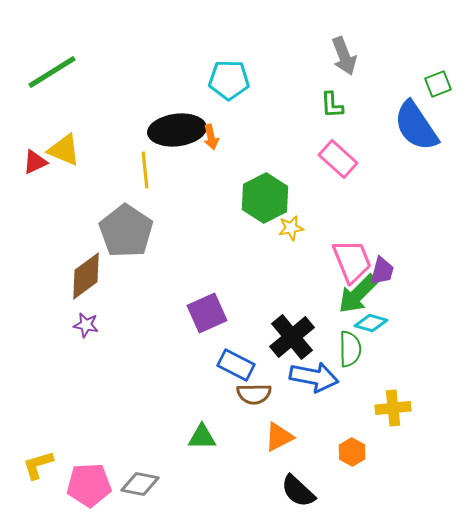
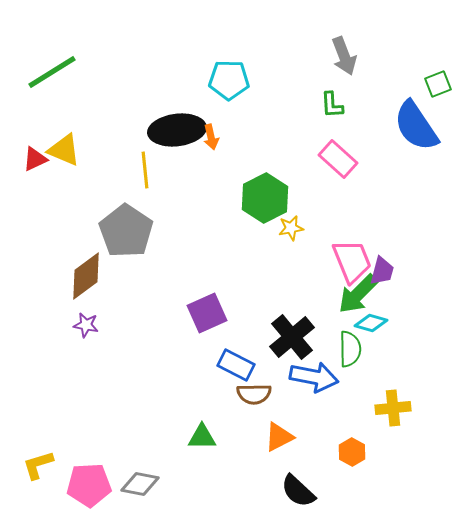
red triangle: moved 3 px up
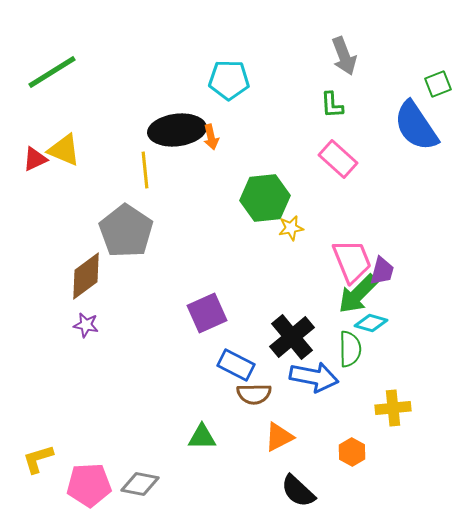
green hexagon: rotated 21 degrees clockwise
yellow L-shape: moved 6 px up
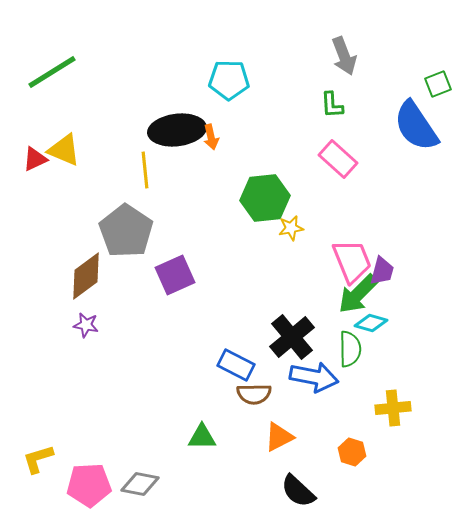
purple square: moved 32 px left, 38 px up
orange hexagon: rotated 12 degrees counterclockwise
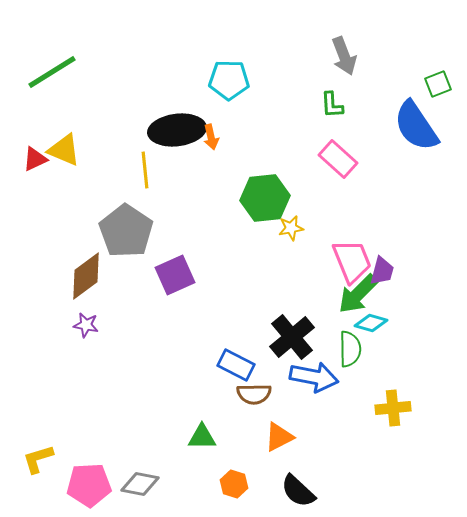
orange hexagon: moved 118 px left, 32 px down
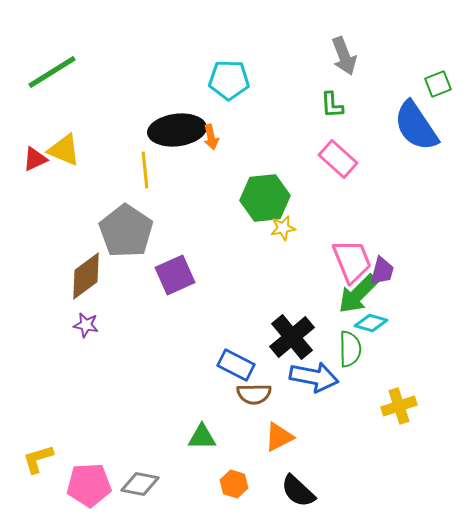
yellow star: moved 8 px left
yellow cross: moved 6 px right, 2 px up; rotated 12 degrees counterclockwise
